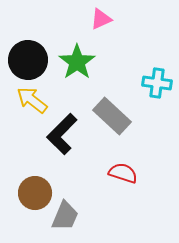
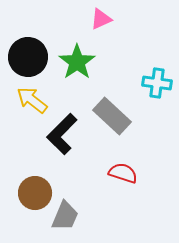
black circle: moved 3 px up
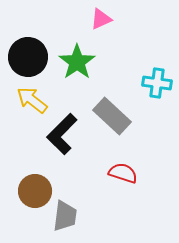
brown circle: moved 2 px up
gray trapezoid: rotated 16 degrees counterclockwise
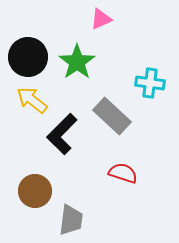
cyan cross: moved 7 px left
gray trapezoid: moved 6 px right, 4 px down
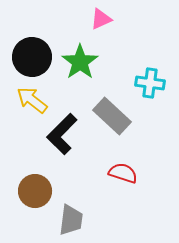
black circle: moved 4 px right
green star: moved 3 px right
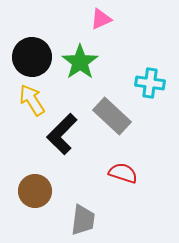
yellow arrow: rotated 20 degrees clockwise
gray trapezoid: moved 12 px right
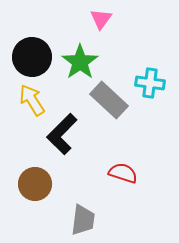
pink triangle: rotated 30 degrees counterclockwise
gray rectangle: moved 3 px left, 16 px up
brown circle: moved 7 px up
